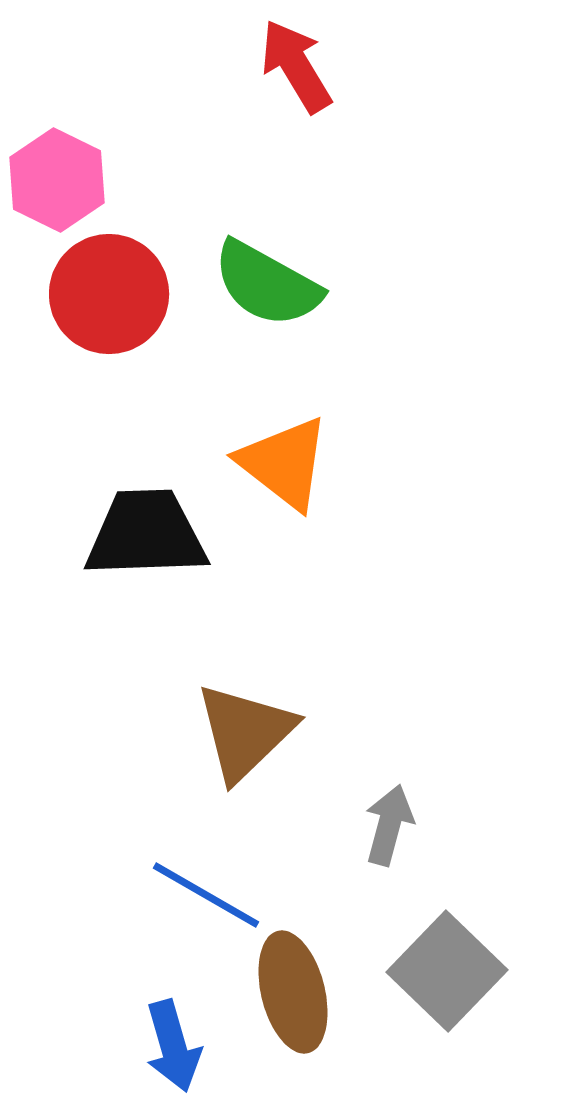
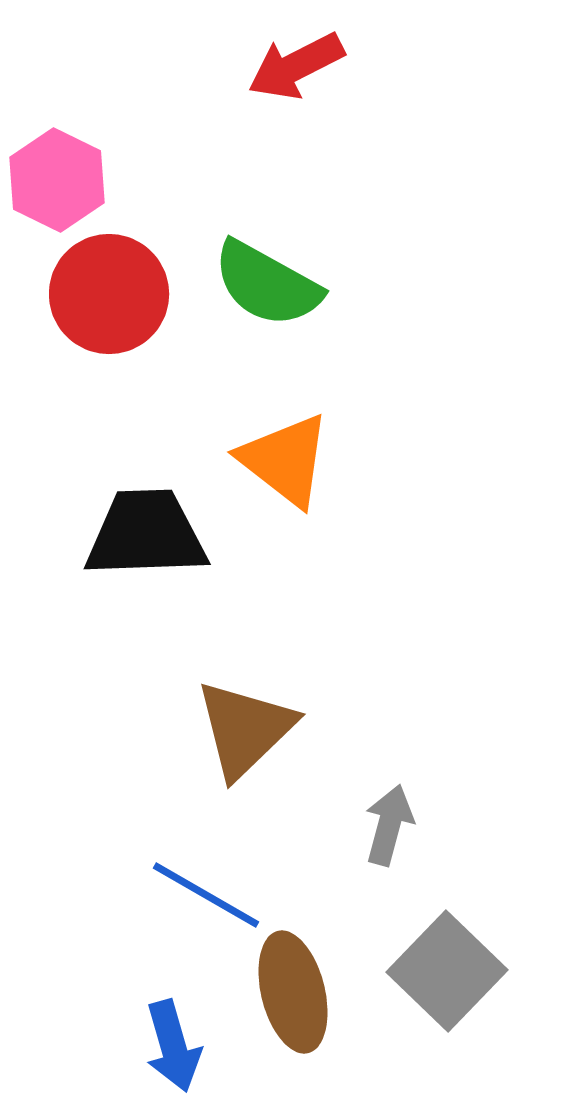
red arrow: rotated 86 degrees counterclockwise
orange triangle: moved 1 px right, 3 px up
brown triangle: moved 3 px up
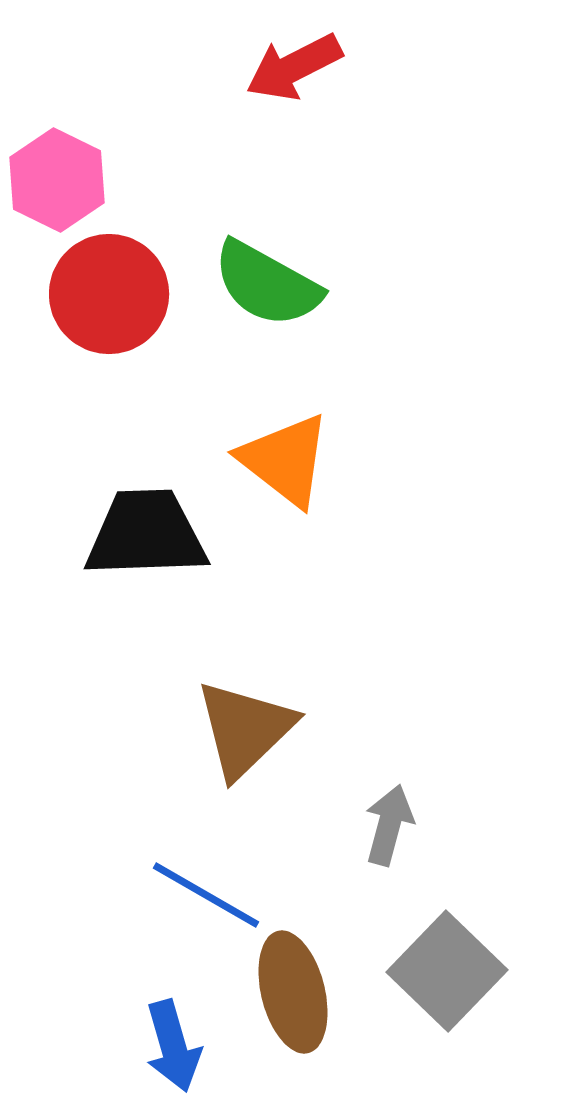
red arrow: moved 2 px left, 1 px down
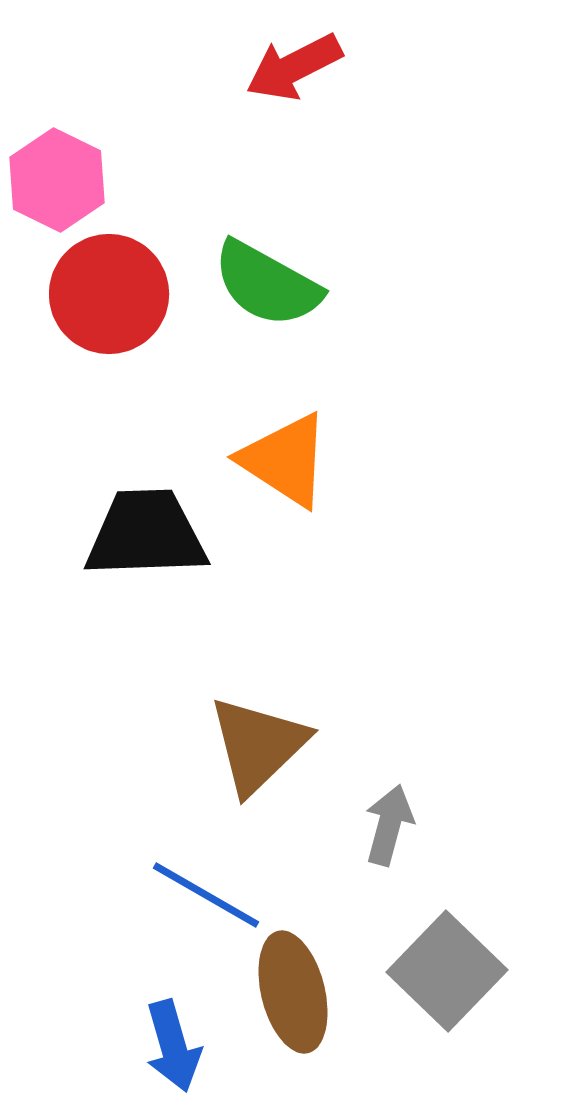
orange triangle: rotated 5 degrees counterclockwise
brown triangle: moved 13 px right, 16 px down
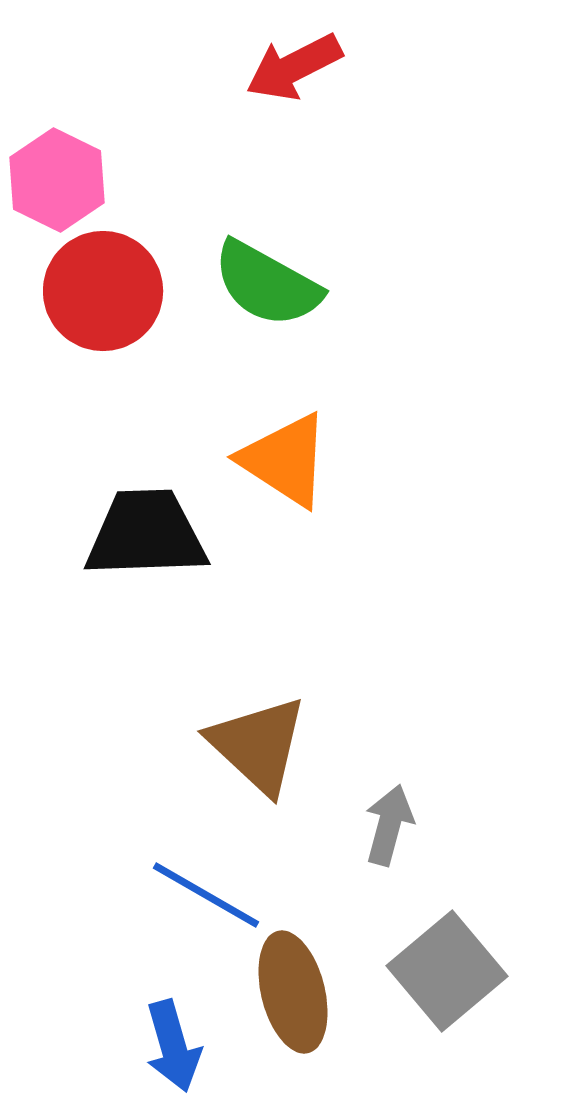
red circle: moved 6 px left, 3 px up
brown triangle: rotated 33 degrees counterclockwise
gray square: rotated 6 degrees clockwise
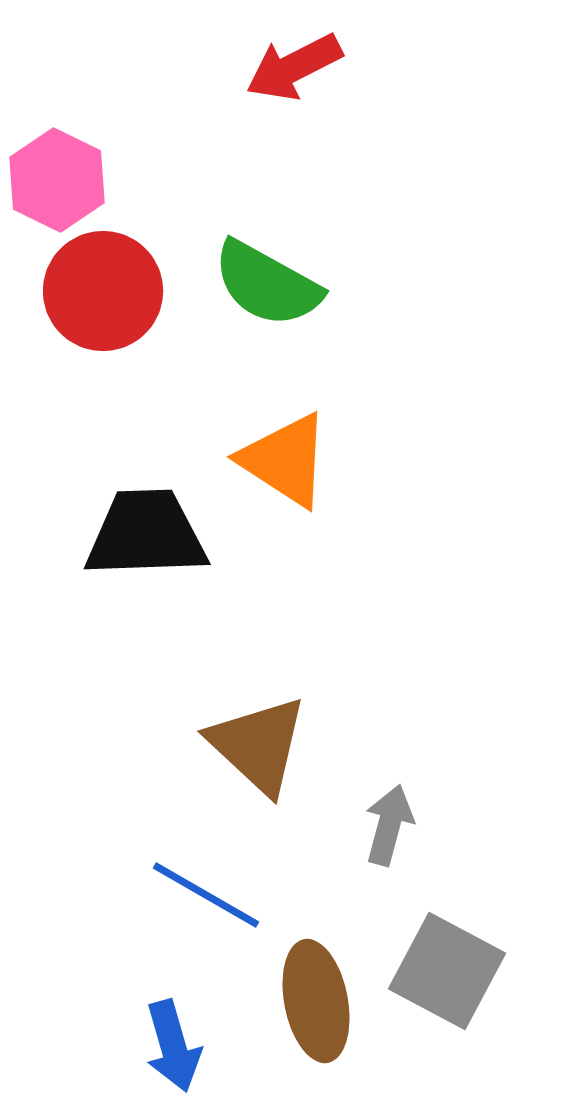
gray square: rotated 22 degrees counterclockwise
brown ellipse: moved 23 px right, 9 px down; rotated 3 degrees clockwise
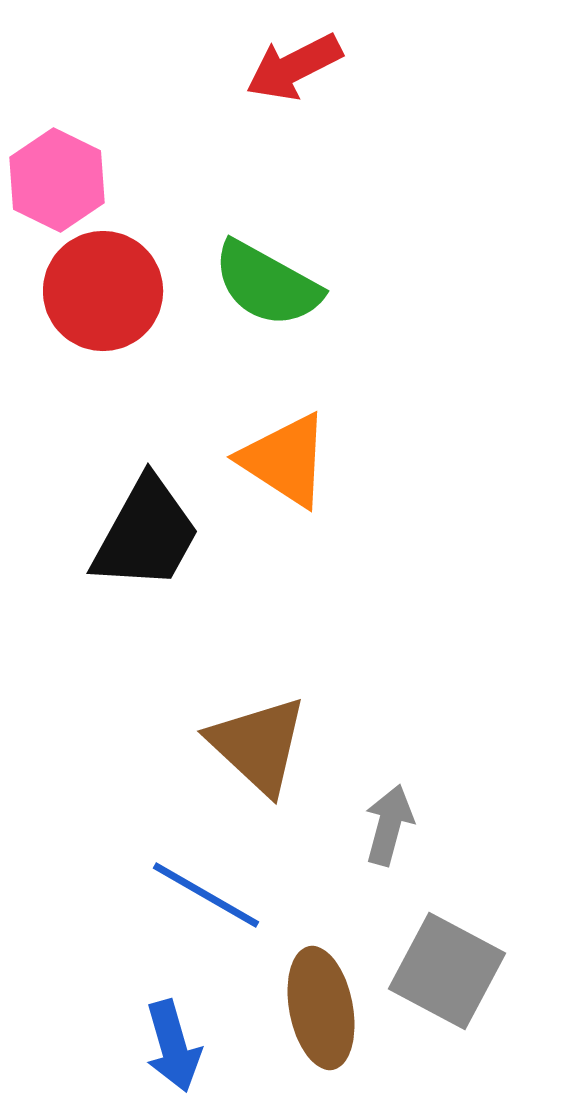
black trapezoid: rotated 121 degrees clockwise
brown ellipse: moved 5 px right, 7 px down
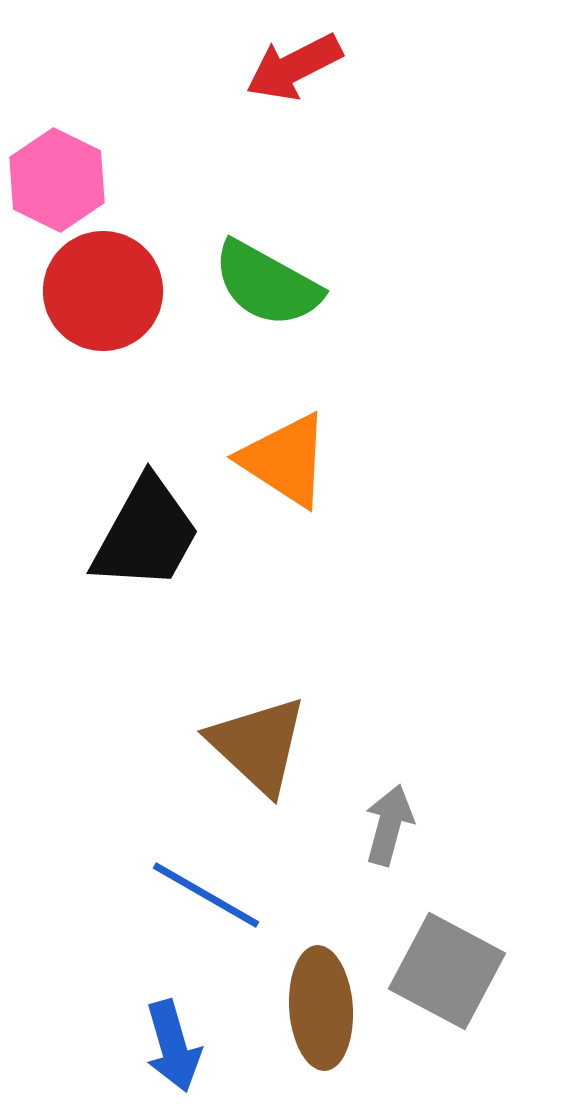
brown ellipse: rotated 7 degrees clockwise
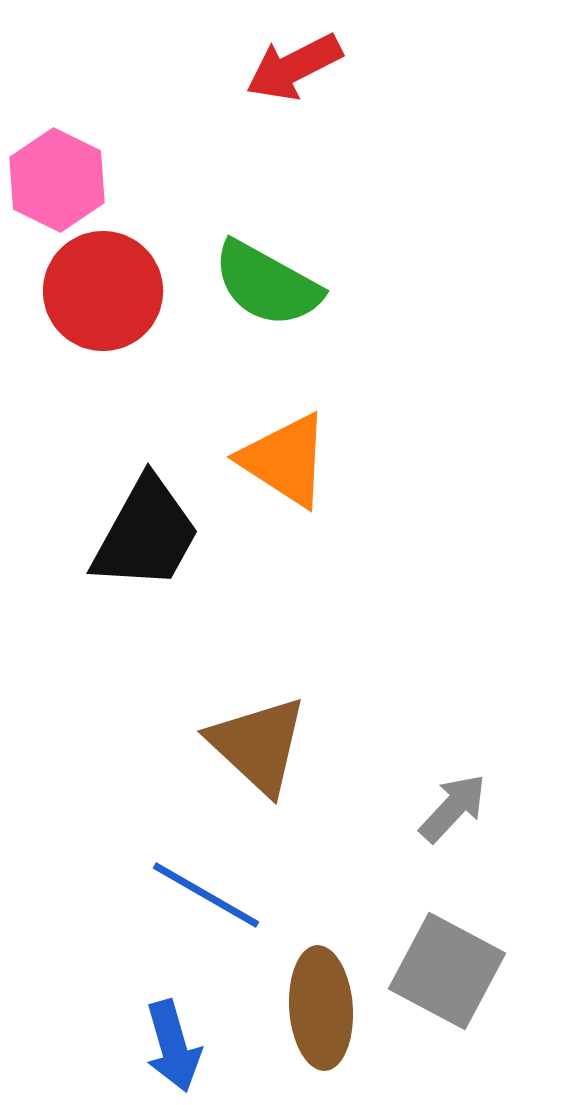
gray arrow: moved 64 px right, 17 px up; rotated 28 degrees clockwise
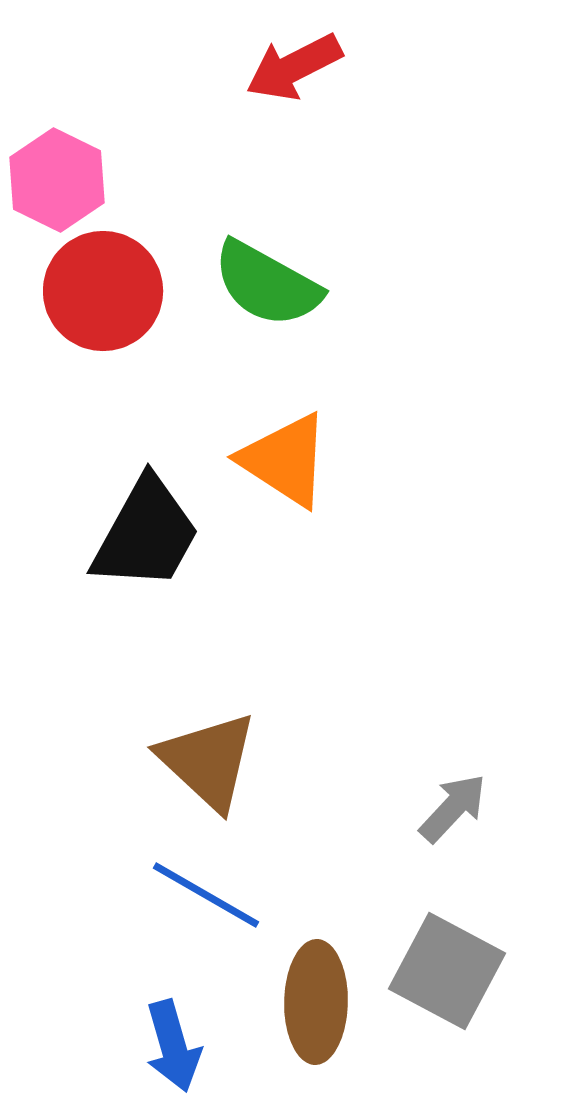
brown triangle: moved 50 px left, 16 px down
brown ellipse: moved 5 px left, 6 px up; rotated 5 degrees clockwise
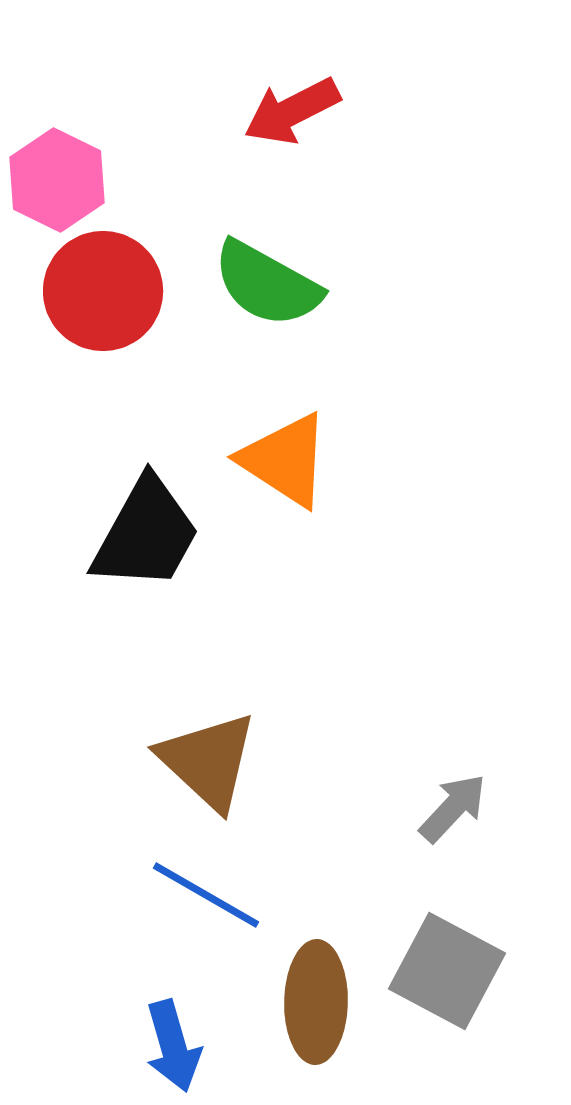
red arrow: moved 2 px left, 44 px down
